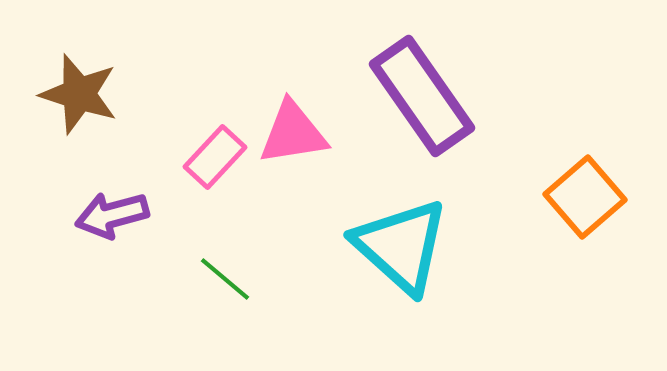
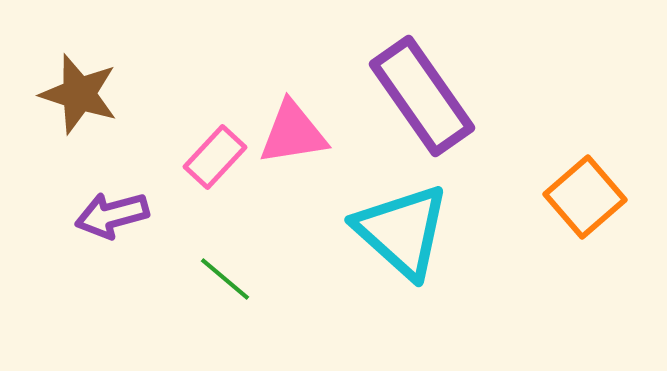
cyan triangle: moved 1 px right, 15 px up
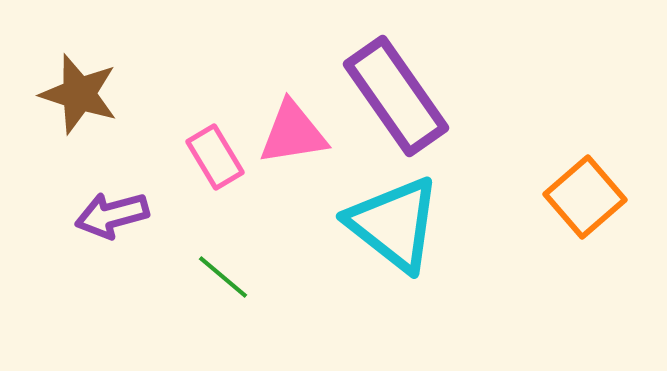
purple rectangle: moved 26 px left
pink rectangle: rotated 74 degrees counterclockwise
cyan triangle: moved 8 px left, 7 px up; rotated 4 degrees counterclockwise
green line: moved 2 px left, 2 px up
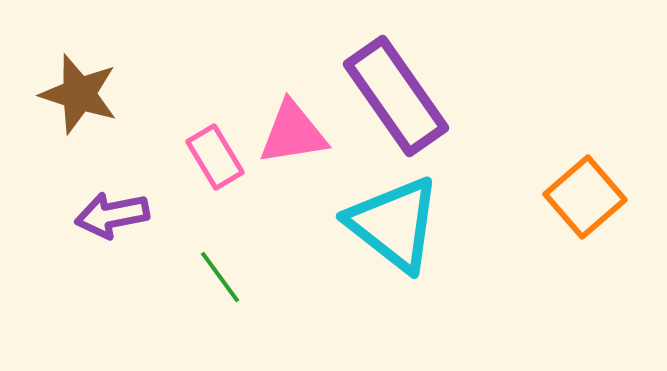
purple arrow: rotated 4 degrees clockwise
green line: moved 3 px left; rotated 14 degrees clockwise
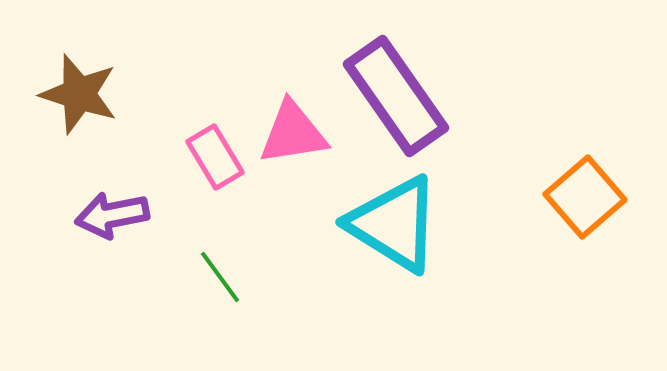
cyan triangle: rotated 6 degrees counterclockwise
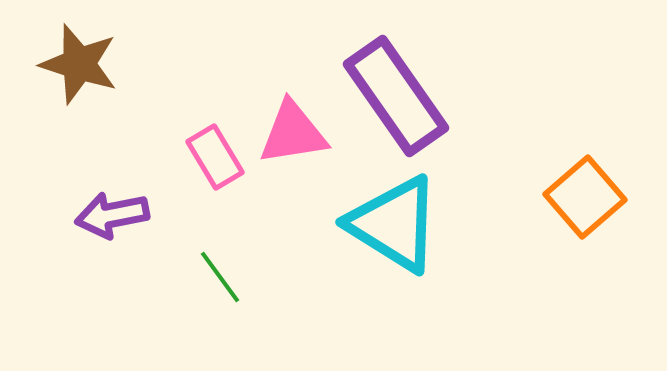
brown star: moved 30 px up
